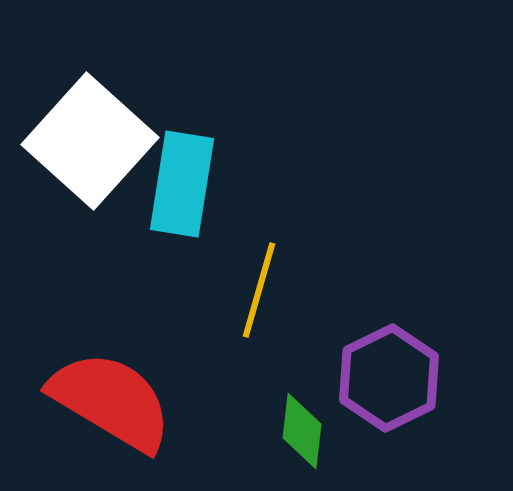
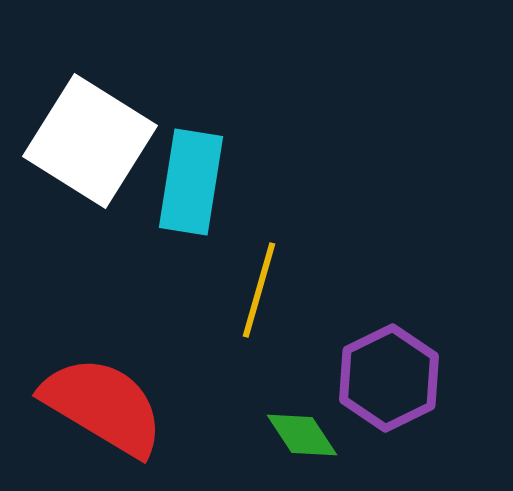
white square: rotated 10 degrees counterclockwise
cyan rectangle: moved 9 px right, 2 px up
red semicircle: moved 8 px left, 5 px down
green diamond: moved 4 px down; rotated 40 degrees counterclockwise
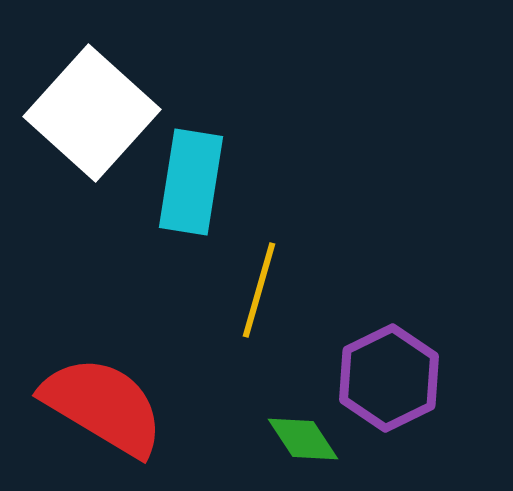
white square: moved 2 px right, 28 px up; rotated 10 degrees clockwise
green diamond: moved 1 px right, 4 px down
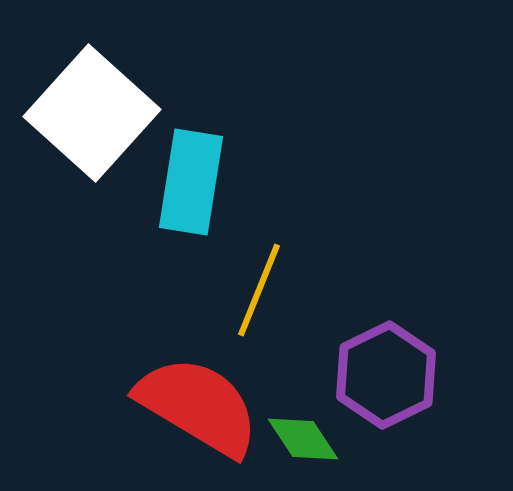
yellow line: rotated 6 degrees clockwise
purple hexagon: moved 3 px left, 3 px up
red semicircle: moved 95 px right
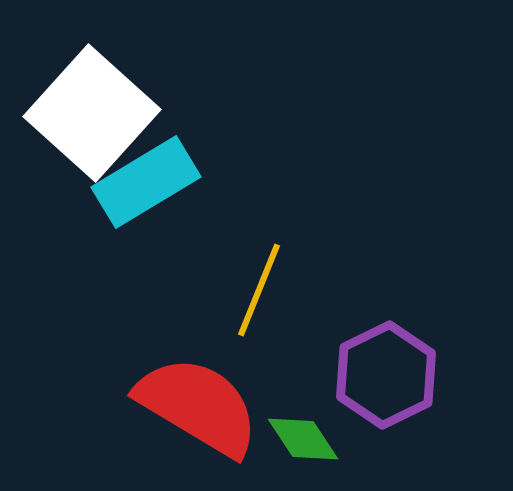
cyan rectangle: moved 45 px left; rotated 50 degrees clockwise
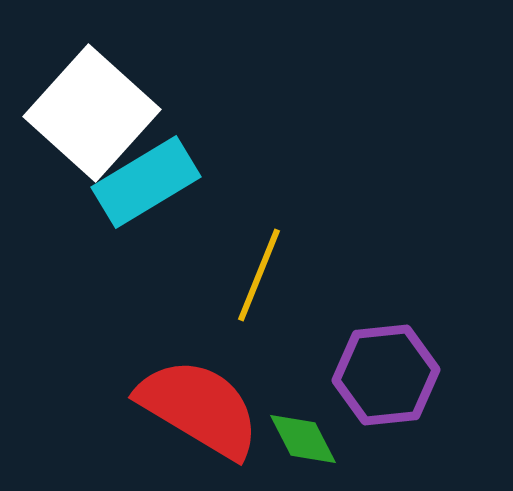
yellow line: moved 15 px up
purple hexagon: rotated 20 degrees clockwise
red semicircle: moved 1 px right, 2 px down
green diamond: rotated 6 degrees clockwise
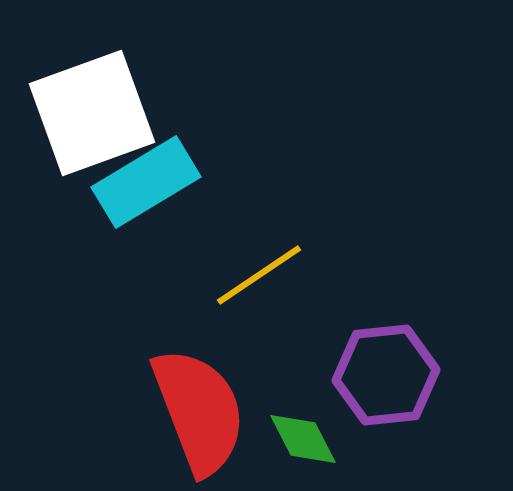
white square: rotated 28 degrees clockwise
yellow line: rotated 34 degrees clockwise
red semicircle: moved 3 px down; rotated 38 degrees clockwise
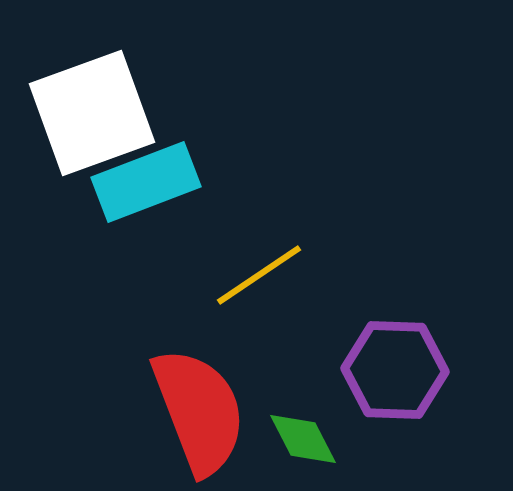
cyan rectangle: rotated 10 degrees clockwise
purple hexagon: moved 9 px right, 5 px up; rotated 8 degrees clockwise
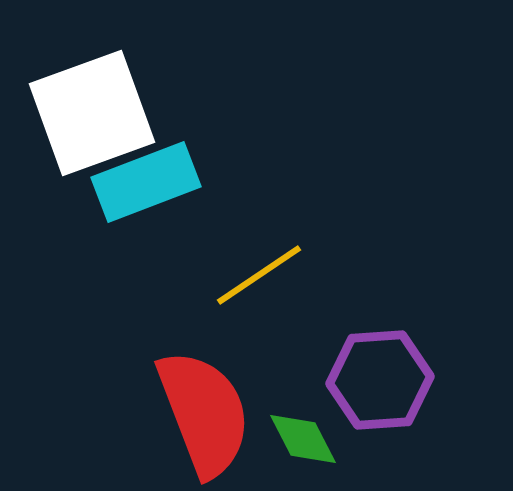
purple hexagon: moved 15 px left, 10 px down; rotated 6 degrees counterclockwise
red semicircle: moved 5 px right, 2 px down
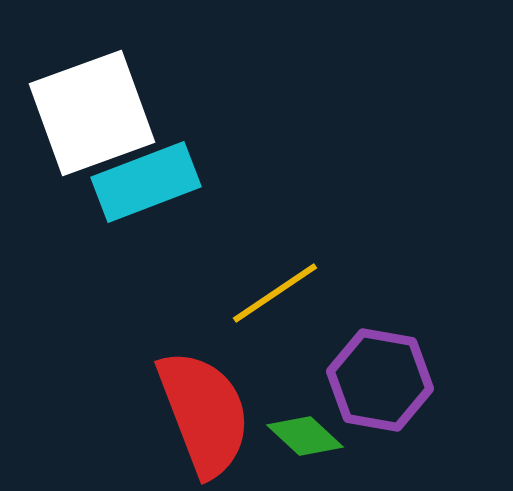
yellow line: moved 16 px right, 18 px down
purple hexagon: rotated 14 degrees clockwise
green diamond: moved 2 px right, 3 px up; rotated 20 degrees counterclockwise
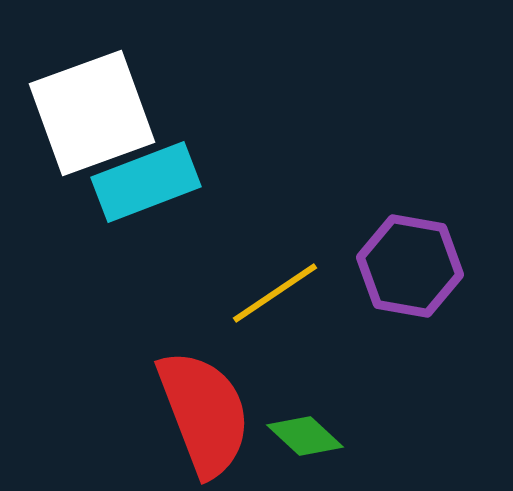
purple hexagon: moved 30 px right, 114 px up
